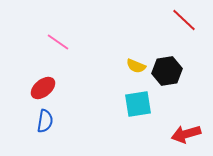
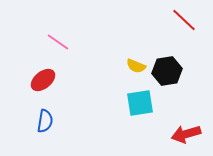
red ellipse: moved 8 px up
cyan square: moved 2 px right, 1 px up
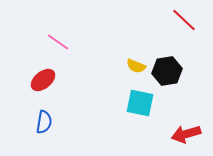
cyan square: rotated 20 degrees clockwise
blue semicircle: moved 1 px left, 1 px down
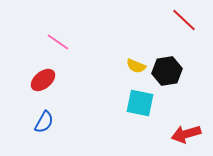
blue semicircle: rotated 20 degrees clockwise
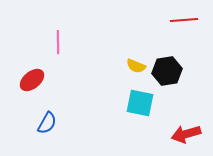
red line: rotated 48 degrees counterclockwise
pink line: rotated 55 degrees clockwise
red ellipse: moved 11 px left
blue semicircle: moved 3 px right, 1 px down
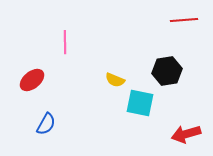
pink line: moved 7 px right
yellow semicircle: moved 21 px left, 14 px down
blue semicircle: moved 1 px left, 1 px down
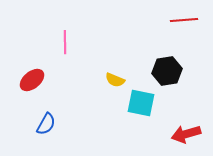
cyan square: moved 1 px right
